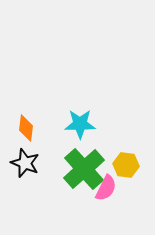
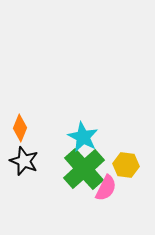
cyan star: moved 3 px right, 13 px down; rotated 28 degrees clockwise
orange diamond: moved 6 px left; rotated 16 degrees clockwise
black star: moved 1 px left, 2 px up
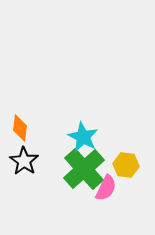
orange diamond: rotated 16 degrees counterclockwise
black star: rotated 12 degrees clockwise
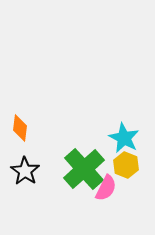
cyan star: moved 41 px right, 1 px down
black star: moved 1 px right, 10 px down
yellow hexagon: rotated 15 degrees clockwise
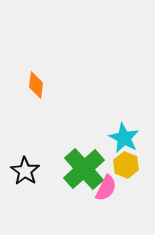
orange diamond: moved 16 px right, 43 px up
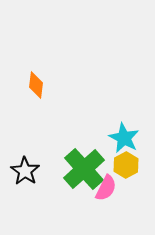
yellow hexagon: rotated 10 degrees clockwise
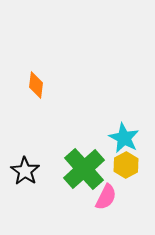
pink semicircle: moved 9 px down
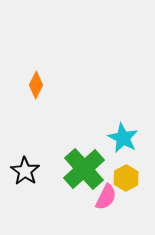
orange diamond: rotated 20 degrees clockwise
cyan star: moved 1 px left
yellow hexagon: moved 13 px down
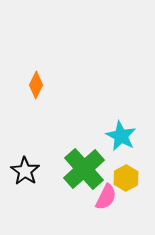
cyan star: moved 2 px left, 2 px up
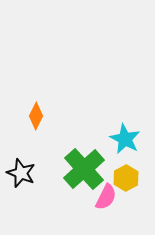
orange diamond: moved 31 px down
cyan star: moved 4 px right, 3 px down
black star: moved 4 px left, 2 px down; rotated 12 degrees counterclockwise
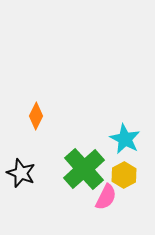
yellow hexagon: moved 2 px left, 3 px up
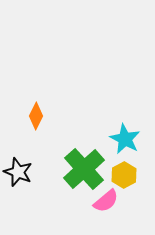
black star: moved 3 px left, 1 px up
pink semicircle: moved 4 px down; rotated 24 degrees clockwise
